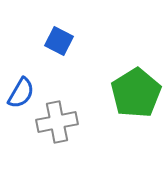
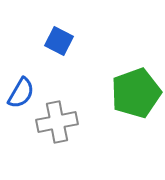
green pentagon: rotated 12 degrees clockwise
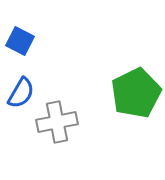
blue square: moved 39 px left
green pentagon: rotated 6 degrees counterclockwise
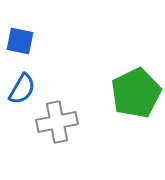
blue square: rotated 16 degrees counterclockwise
blue semicircle: moved 1 px right, 4 px up
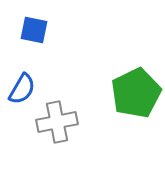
blue square: moved 14 px right, 11 px up
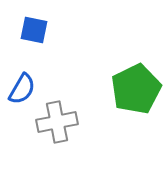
green pentagon: moved 4 px up
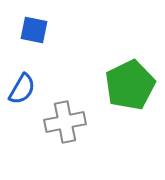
green pentagon: moved 6 px left, 4 px up
gray cross: moved 8 px right
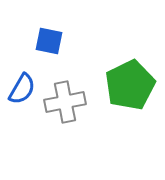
blue square: moved 15 px right, 11 px down
gray cross: moved 20 px up
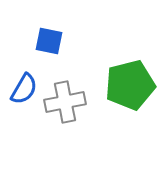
green pentagon: rotated 12 degrees clockwise
blue semicircle: moved 2 px right
